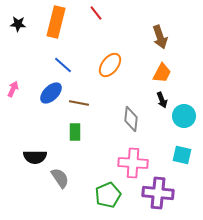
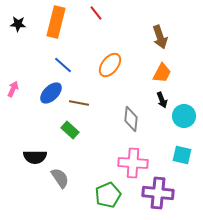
green rectangle: moved 5 px left, 2 px up; rotated 48 degrees counterclockwise
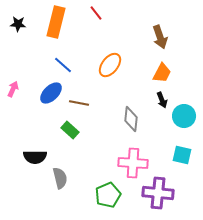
gray semicircle: rotated 20 degrees clockwise
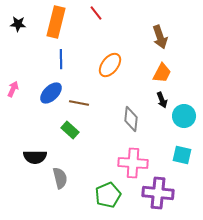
blue line: moved 2 px left, 6 px up; rotated 48 degrees clockwise
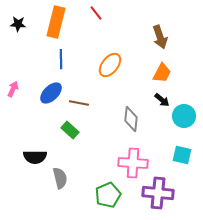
black arrow: rotated 28 degrees counterclockwise
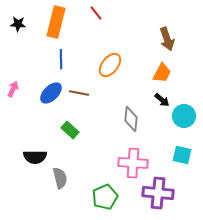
brown arrow: moved 7 px right, 2 px down
brown line: moved 10 px up
green pentagon: moved 3 px left, 2 px down
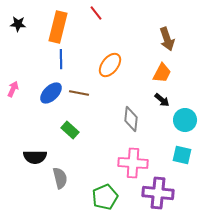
orange rectangle: moved 2 px right, 5 px down
cyan circle: moved 1 px right, 4 px down
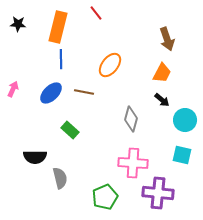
brown line: moved 5 px right, 1 px up
gray diamond: rotated 10 degrees clockwise
